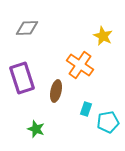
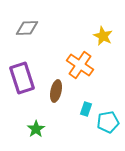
green star: rotated 18 degrees clockwise
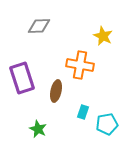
gray diamond: moved 12 px right, 2 px up
orange cross: rotated 24 degrees counterclockwise
cyan rectangle: moved 3 px left, 3 px down
cyan pentagon: moved 1 px left, 2 px down
green star: moved 2 px right; rotated 12 degrees counterclockwise
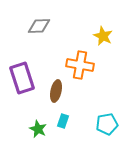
cyan rectangle: moved 20 px left, 9 px down
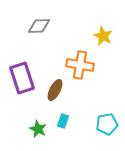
brown ellipse: moved 1 px left, 1 px up; rotated 15 degrees clockwise
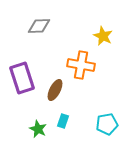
orange cross: moved 1 px right
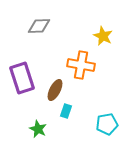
cyan rectangle: moved 3 px right, 10 px up
